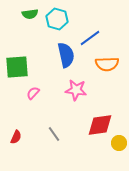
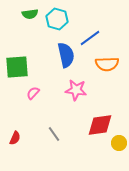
red semicircle: moved 1 px left, 1 px down
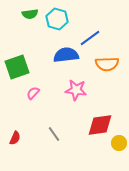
blue semicircle: rotated 85 degrees counterclockwise
green square: rotated 15 degrees counterclockwise
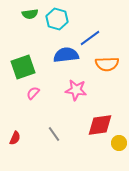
green square: moved 6 px right
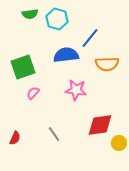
blue line: rotated 15 degrees counterclockwise
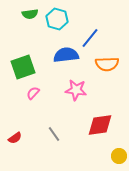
red semicircle: rotated 32 degrees clockwise
yellow circle: moved 13 px down
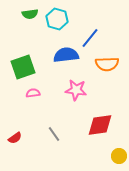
pink semicircle: rotated 40 degrees clockwise
